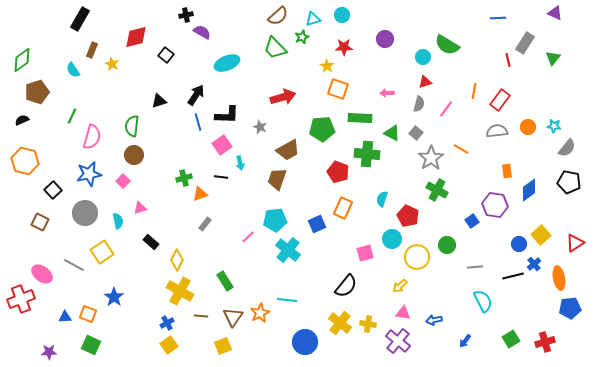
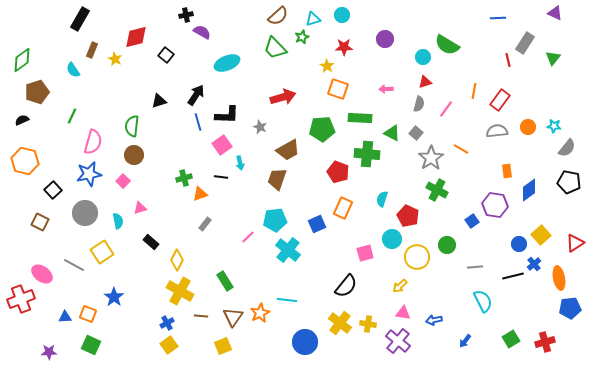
yellow star at (112, 64): moved 3 px right, 5 px up
pink arrow at (387, 93): moved 1 px left, 4 px up
pink semicircle at (92, 137): moved 1 px right, 5 px down
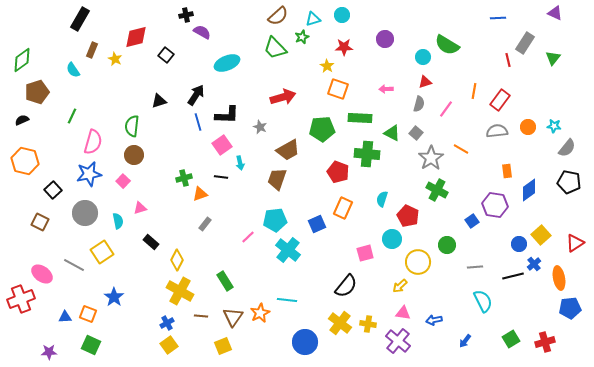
yellow circle at (417, 257): moved 1 px right, 5 px down
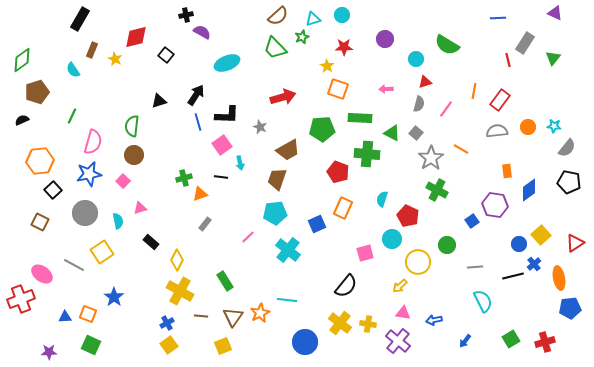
cyan circle at (423, 57): moved 7 px left, 2 px down
orange hexagon at (25, 161): moved 15 px right; rotated 20 degrees counterclockwise
cyan pentagon at (275, 220): moved 7 px up
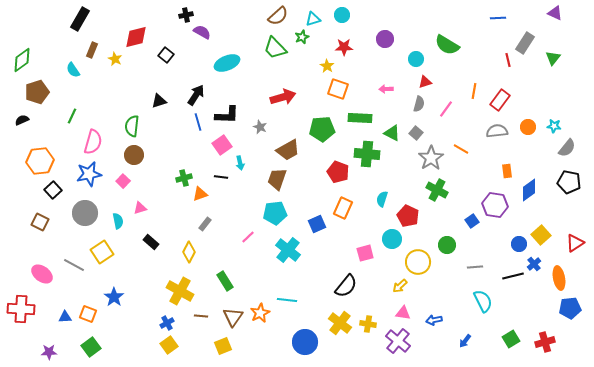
yellow diamond at (177, 260): moved 12 px right, 8 px up
red cross at (21, 299): moved 10 px down; rotated 24 degrees clockwise
green square at (91, 345): moved 2 px down; rotated 30 degrees clockwise
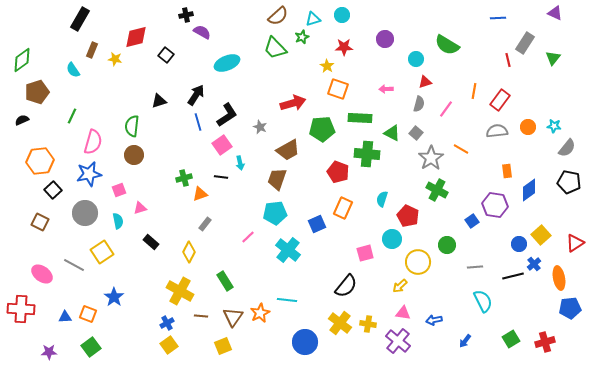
yellow star at (115, 59): rotated 16 degrees counterclockwise
red arrow at (283, 97): moved 10 px right, 6 px down
black L-shape at (227, 115): rotated 35 degrees counterclockwise
pink square at (123, 181): moved 4 px left, 9 px down; rotated 24 degrees clockwise
